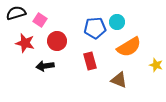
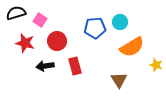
cyan circle: moved 3 px right
orange semicircle: moved 3 px right
red rectangle: moved 15 px left, 5 px down
brown triangle: rotated 36 degrees clockwise
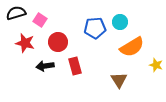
red circle: moved 1 px right, 1 px down
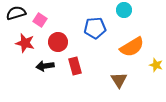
cyan circle: moved 4 px right, 12 px up
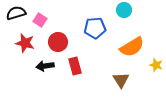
brown triangle: moved 2 px right
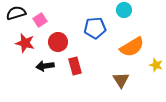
pink square: rotated 24 degrees clockwise
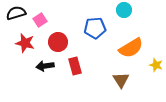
orange semicircle: moved 1 px left, 1 px down
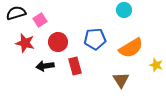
blue pentagon: moved 11 px down
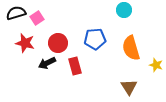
pink square: moved 3 px left, 2 px up
red circle: moved 1 px down
orange semicircle: rotated 105 degrees clockwise
black arrow: moved 2 px right, 3 px up; rotated 18 degrees counterclockwise
brown triangle: moved 8 px right, 7 px down
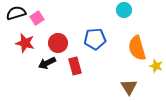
orange semicircle: moved 6 px right
yellow star: moved 1 px down
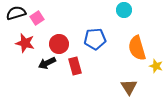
red circle: moved 1 px right, 1 px down
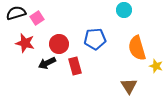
brown triangle: moved 1 px up
